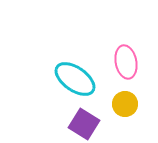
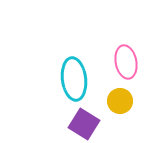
cyan ellipse: moved 1 px left; rotated 48 degrees clockwise
yellow circle: moved 5 px left, 3 px up
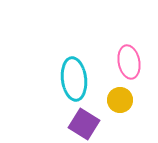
pink ellipse: moved 3 px right
yellow circle: moved 1 px up
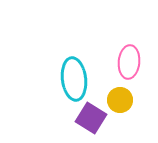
pink ellipse: rotated 16 degrees clockwise
purple square: moved 7 px right, 6 px up
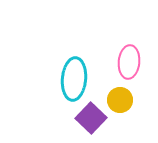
cyan ellipse: rotated 12 degrees clockwise
purple square: rotated 12 degrees clockwise
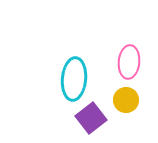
yellow circle: moved 6 px right
purple square: rotated 8 degrees clockwise
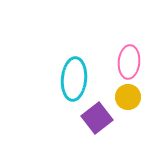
yellow circle: moved 2 px right, 3 px up
purple square: moved 6 px right
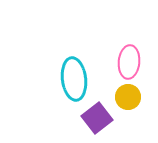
cyan ellipse: rotated 12 degrees counterclockwise
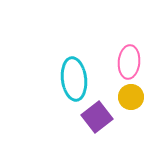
yellow circle: moved 3 px right
purple square: moved 1 px up
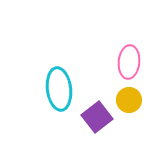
cyan ellipse: moved 15 px left, 10 px down
yellow circle: moved 2 px left, 3 px down
